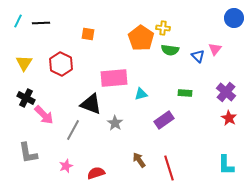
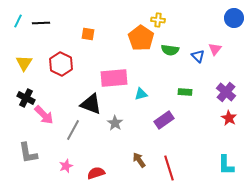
yellow cross: moved 5 px left, 8 px up
green rectangle: moved 1 px up
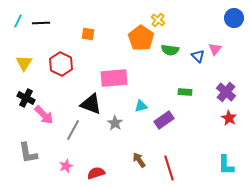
yellow cross: rotated 32 degrees clockwise
cyan triangle: moved 12 px down
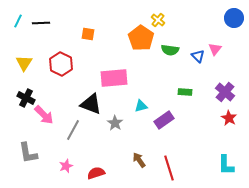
purple cross: moved 1 px left
